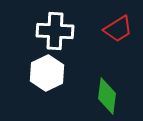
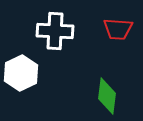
red trapezoid: rotated 36 degrees clockwise
white hexagon: moved 26 px left
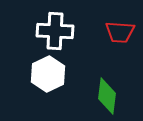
red trapezoid: moved 2 px right, 3 px down
white hexagon: moved 27 px right, 1 px down
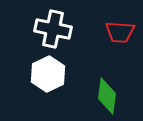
white cross: moved 2 px left, 2 px up; rotated 9 degrees clockwise
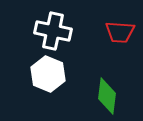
white cross: moved 2 px down
white hexagon: rotated 12 degrees counterclockwise
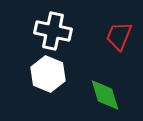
red trapezoid: moved 1 px left, 4 px down; rotated 108 degrees clockwise
green diamond: moved 2 px left, 1 px up; rotated 24 degrees counterclockwise
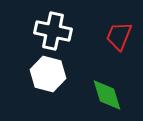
white hexagon: rotated 8 degrees counterclockwise
green diamond: moved 2 px right
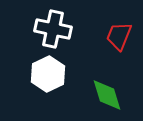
white cross: moved 2 px up
white hexagon: rotated 20 degrees clockwise
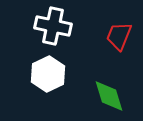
white cross: moved 3 px up
green diamond: moved 2 px right, 1 px down
